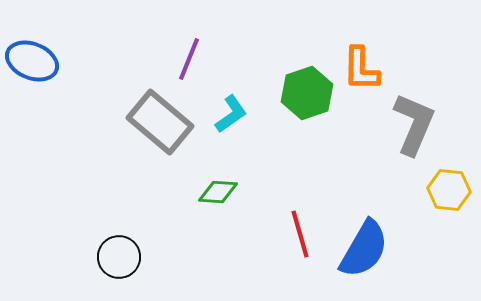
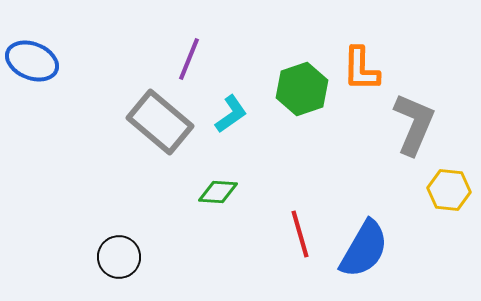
green hexagon: moved 5 px left, 4 px up
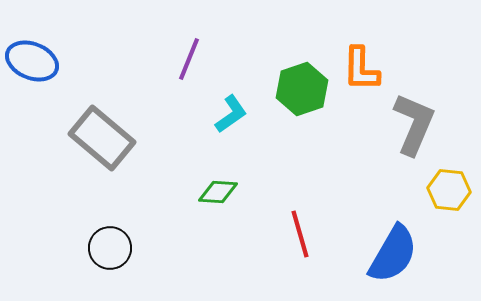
gray rectangle: moved 58 px left, 16 px down
blue semicircle: moved 29 px right, 5 px down
black circle: moved 9 px left, 9 px up
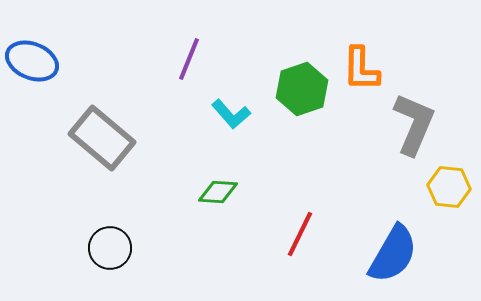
cyan L-shape: rotated 84 degrees clockwise
yellow hexagon: moved 3 px up
red line: rotated 42 degrees clockwise
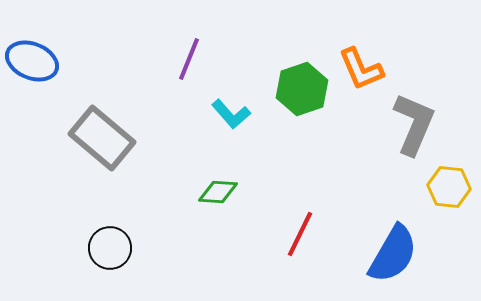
orange L-shape: rotated 24 degrees counterclockwise
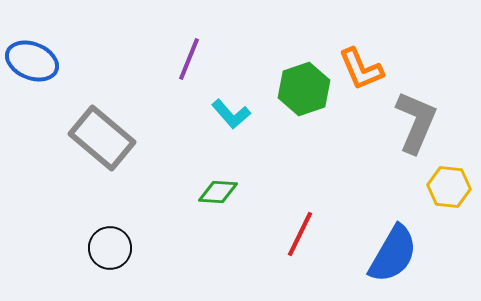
green hexagon: moved 2 px right
gray L-shape: moved 2 px right, 2 px up
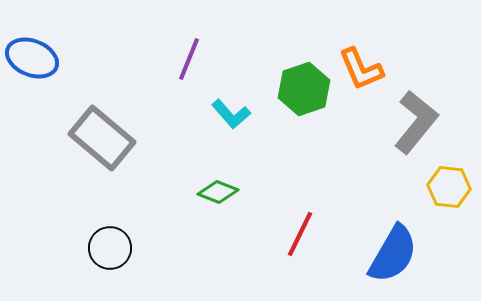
blue ellipse: moved 3 px up
gray L-shape: rotated 16 degrees clockwise
green diamond: rotated 18 degrees clockwise
